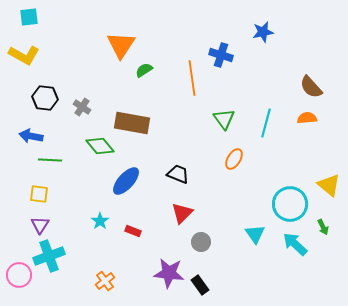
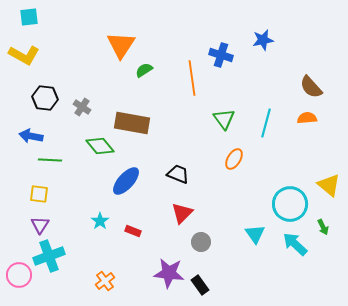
blue star: moved 8 px down
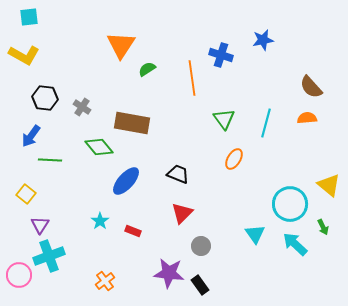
green semicircle: moved 3 px right, 1 px up
blue arrow: rotated 65 degrees counterclockwise
green diamond: moved 1 px left, 1 px down
yellow square: moved 13 px left; rotated 30 degrees clockwise
gray circle: moved 4 px down
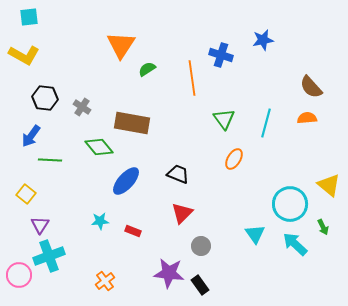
cyan star: rotated 30 degrees clockwise
